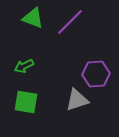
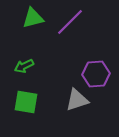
green triangle: rotated 35 degrees counterclockwise
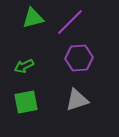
purple hexagon: moved 17 px left, 16 px up
green square: rotated 20 degrees counterclockwise
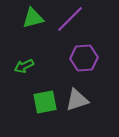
purple line: moved 3 px up
purple hexagon: moved 5 px right
green square: moved 19 px right
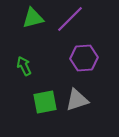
green arrow: rotated 90 degrees clockwise
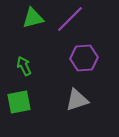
green square: moved 26 px left
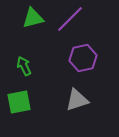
purple hexagon: moved 1 px left; rotated 8 degrees counterclockwise
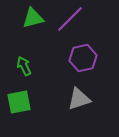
gray triangle: moved 2 px right, 1 px up
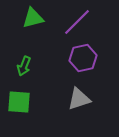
purple line: moved 7 px right, 3 px down
green arrow: rotated 132 degrees counterclockwise
green square: rotated 15 degrees clockwise
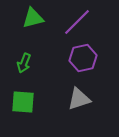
green arrow: moved 3 px up
green square: moved 4 px right
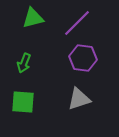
purple line: moved 1 px down
purple hexagon: rotated 20 degrees clockwise
